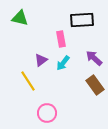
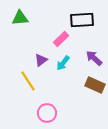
green triangle: rotated 18 degrees counterclockwise
pink rectangle: rotated 56 degrees clockwise
brown rectangle: rotated 30 degrees counterclockwise
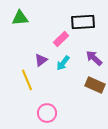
black rectangle: moved 1 px right, 2 px down
yellow line: moved 1 px left, 1 px up; rotated 10 degrees clockwise
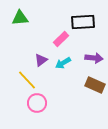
purple arrow: rotated 144 degrees clockwise
cyan arrow: rotated 21 degrees clockwise
yellow line: rotated 20 degrees counterclockwise
pink circle: moved 10 px left, 10 px up
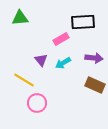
pink rectangle: rotated 14 degrees clockwise
purple triangle: rotated 32 degrees counterclockwise
yellow line: moved 3 px left; rotated 15 degrees counterclockwise
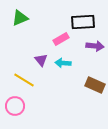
green triangle: rotated 18 degrees counterclockwise
purple arrow: moved 1 px right, 12 px up
cyan arrow: rotated 35 degrees clockwise
pink circle: moved 22 px left, 3 px down
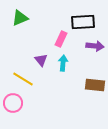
pink rectangle: rotated 35 degrees counterclockwise
cyan arrow: rotated 91 degrees clockwise
yellow line: moved 1 px left, 1 px up
brown rectangle: rotated 18 degrees counterclockwise
pink circle: moved 2 px left, 3 px up
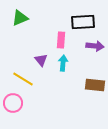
pink rectangle: moved 1 px down; rotated 21 degrees counterclockwise
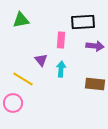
green triangle: moved 1 px right, 2 px down; rotated 12 degrees clockwise
cyan arrow: moved 2 px left, 6 px down
brown rectangle: moved 1 px up
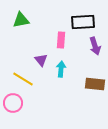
purple arrow: rotated 66 degrees clockwise
